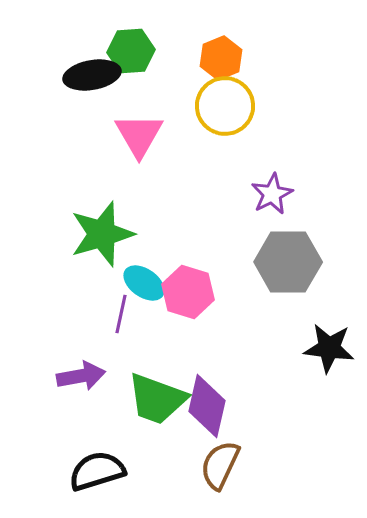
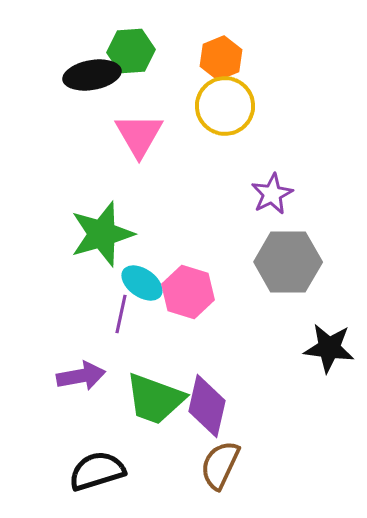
cyan ellipse: moved 2 px left
green trapezoid: moved 2 px left
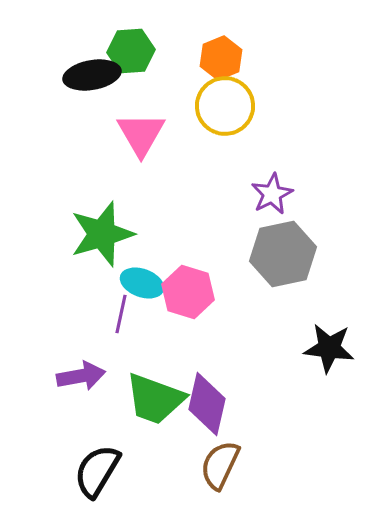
pink triangle: moved 2 px right, 1 px up
gray hexagon: moved 5 px left, 8 px up; rotated 12 degrees counterclockwise
cyan ellipse: rotated 15 degrees counterclockwise
purple diamond: moved 2 px up
black semicircle: rotated 42 degrees counterclockwise
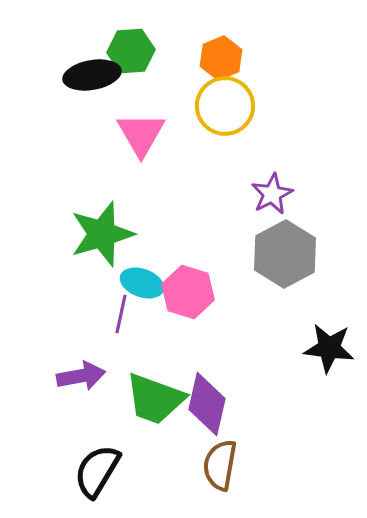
gray hexagon: moved 2 px right; rotated 16 degrees counterclockwise
brown semicircle: rotated 15 degrees counterclockwise
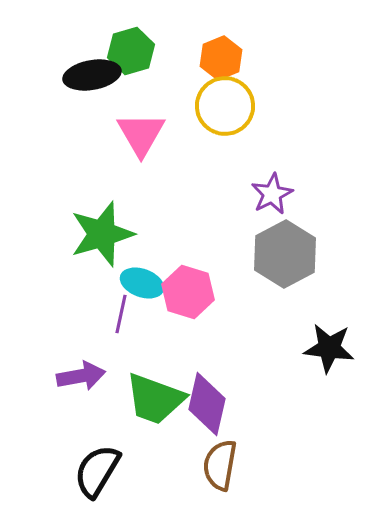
green hexagon: rotated 12 degrees counterclockwise
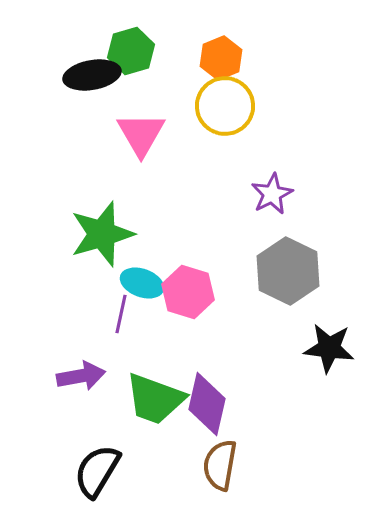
gray hexagon: moved 3 px right, 17 px down; rotated 6 degrees counterclockwise
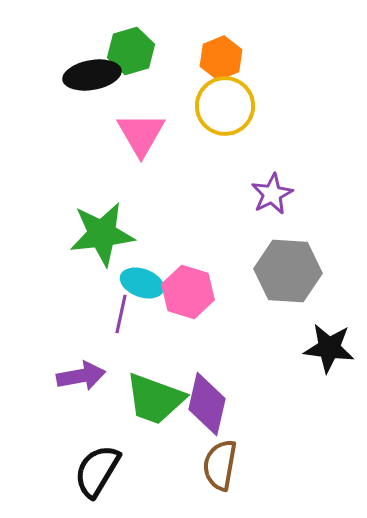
green star: rotated 10 degrees clockwise
gray hexagon: rotated 22 degrees counterclockwise
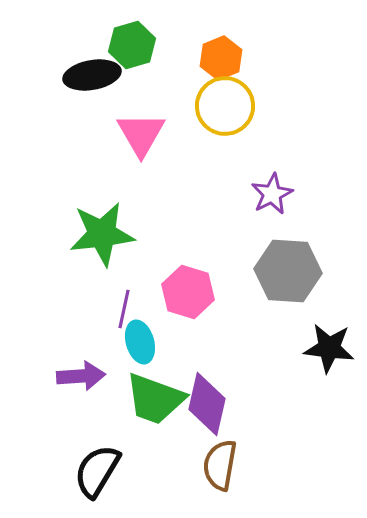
green hexagon: moved 1 px right, 6 px up
cyan ellipse: moved 2 px left, 59 px down; rotated 54 degrees clockwise
purple line: moved 3 px right, 5 px up
purple arrow: rotated 6 degrees clockwise
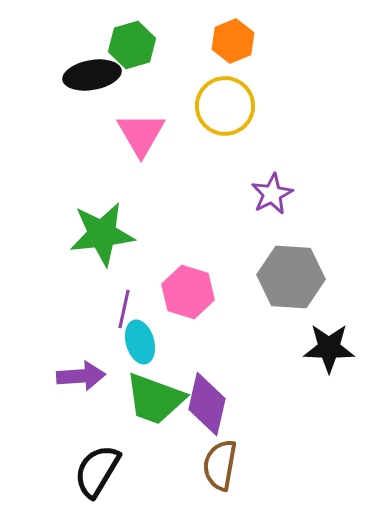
orange hexagon: moved 12 px right, 17 px up
gray hexagon: moved 3 px right, 6 px down
black star: rotated 6 degrees counterclockwise
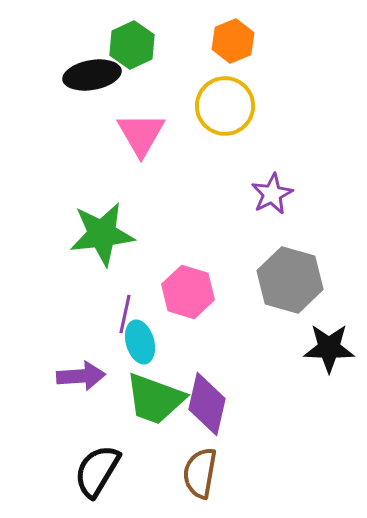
green hexagon: rotated 9 degrees counterclockwise
gray hexagon: moved 1 px left, 3 px down; rotated 12 degrees clockwise
purple line: moved 1 px right, 5 px down
brown semicircle: moved 20 px left, 8 px down
